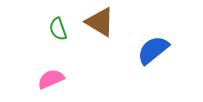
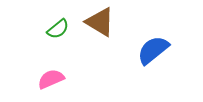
green semicircle: rotated 110 degrees counterclockwise
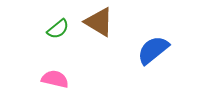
brown triangle: moved 1 px left
pink semicircle: moved 4 px right; rotated 36 degrees clockwise
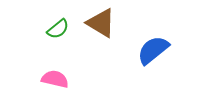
brown triangle: moved 2 px right, 1 px down
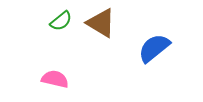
green semicircle: moved 3 px right, 8 px up
blue semicircle: moved 1 px right, 2 px up
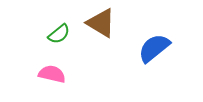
green semicircle: moved 2 px left, 13 px down
pink semicircle: moved 3 px left, 5 px up
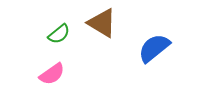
brown triangle: moved 1 px right
pink semicircle: rotated 132 degrees clockwise
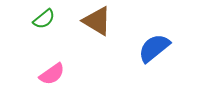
brown triangle: moved 5 px left, 2 px up
green semicircle: moved 15 px left, 15 px up
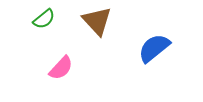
brown triangle: rotated 16 degrees clockwise
pink semicircle: moved 9 px right, 6 px up; rotated 12 degrees counterclockwise
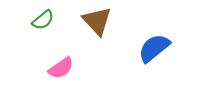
green semicircle: moved 1 px left, 1 px down
pink semicircle: rotated 12 degrees clockwise
